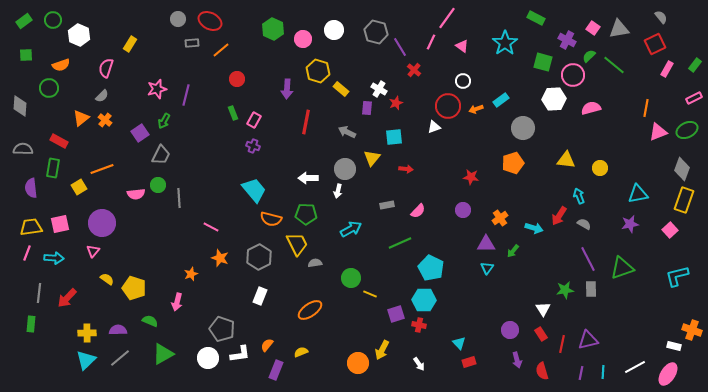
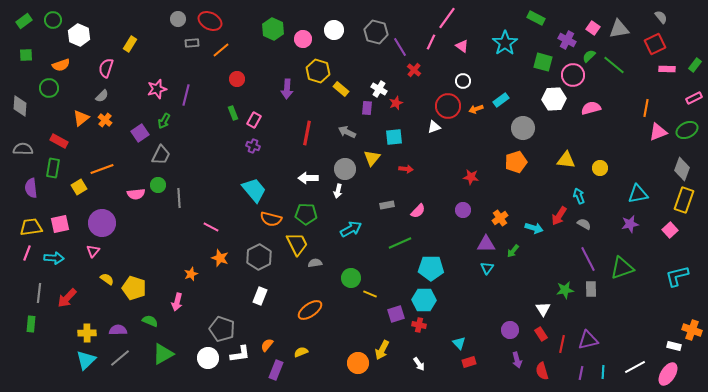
pink rectangle at (667, 69): rotated 63 degrees clockwise
red line at (306, 122): moved 1 px right, 11 px down
orange pentagon at (513, 163): moved 3 px right, 1 px up
cyan pentagon at (431, 268): rotated 25 degrees counterclockwise
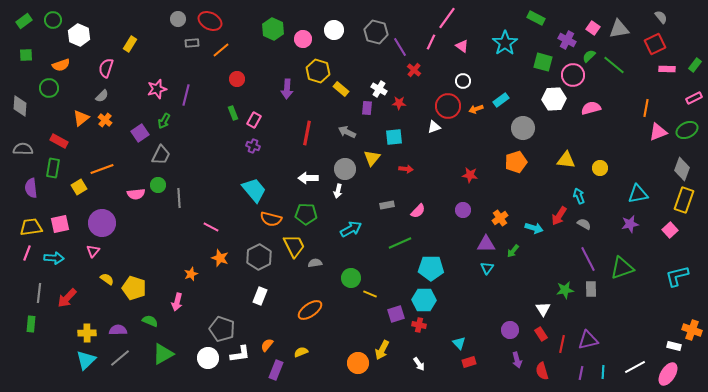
red star at (396, 103): moved 3 px right; rotated 24 degrees clockwise
red star at (471, 177): moved 1 px left, 2 px up
yellow trapezoid at (297, 244): moved 3 px left, 2 px down
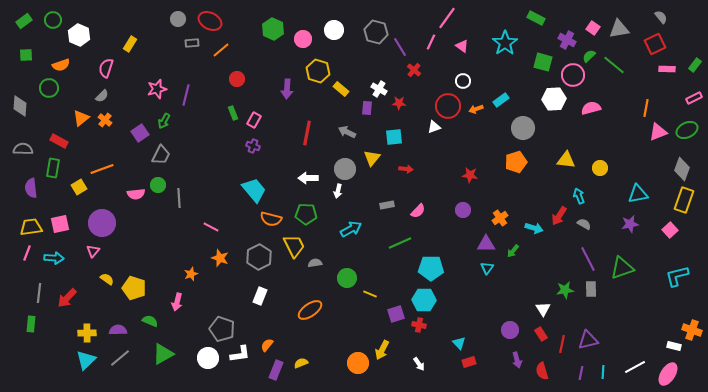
green circle at (351, 278): moved 4 px left
yellow semicircle at (301, 352): moved 11 px down
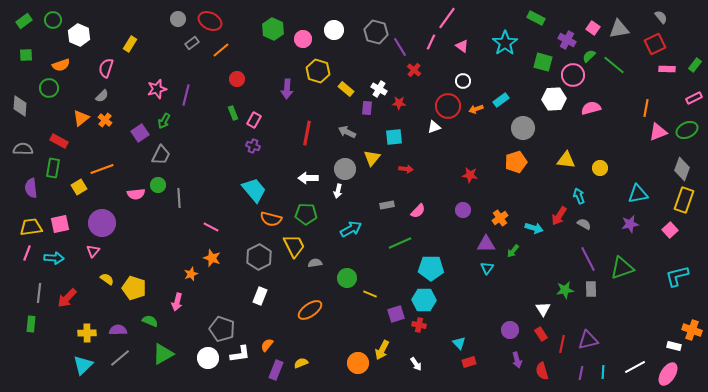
gray rectangle at (192, 43): rotated 32 degrees counterclockwise
yellow rectangle at (341, 89): moved 5 px right
orange star at (220, 258): moved 8 px left
cyan triangle at (86, 360): moved 3 px left, 5 px down
white arrow at (419, 364): moved 3 px left
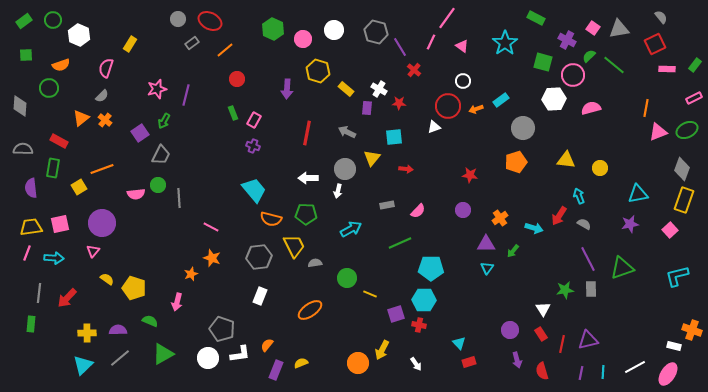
orange line at (221, 50): moved 4 px right
gray hexagon at (259, 257): rotated 20 degrees clockwise
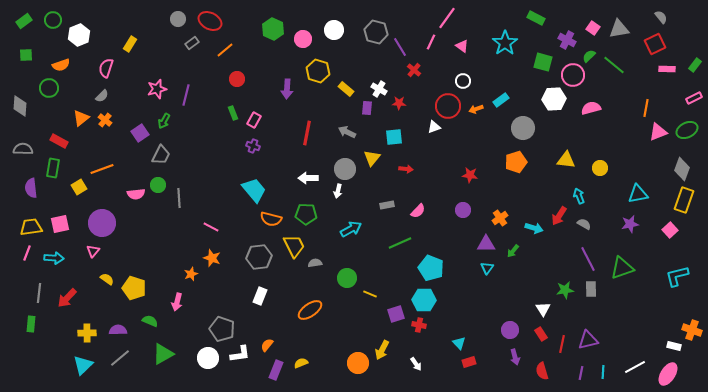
white hexagon at (79, 35): rotated 15 degrees clockwise
cyan pentagon at (431, 268): rotated 20 degrees clockwise
purple arrow at (517, 360): moved 2 px left, 3 px up
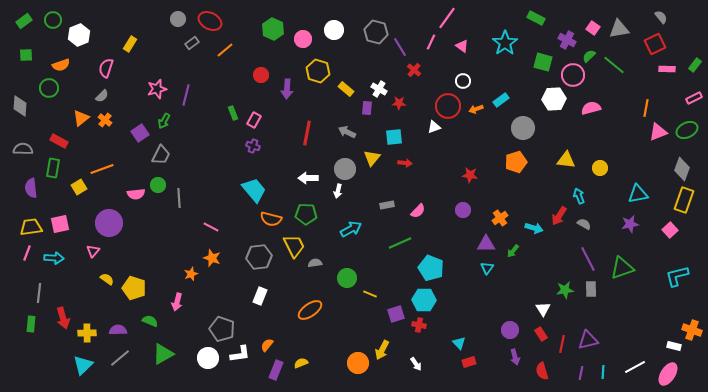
red circle at (237, 79): moved 24 px right, 4 px up
red arrow at (406, 169): moved 1 px left, 6 px up
purple circle at (102, 223): moved 7 px right
red arrow at (67, 298): moved 4 px left, 20 px down; rotated 60 degrees counterclockwise
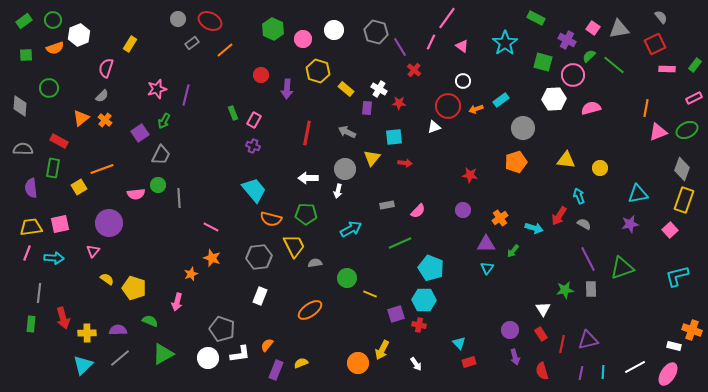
orange semicircle at (61, 65): moved 6 px left, 17 px up
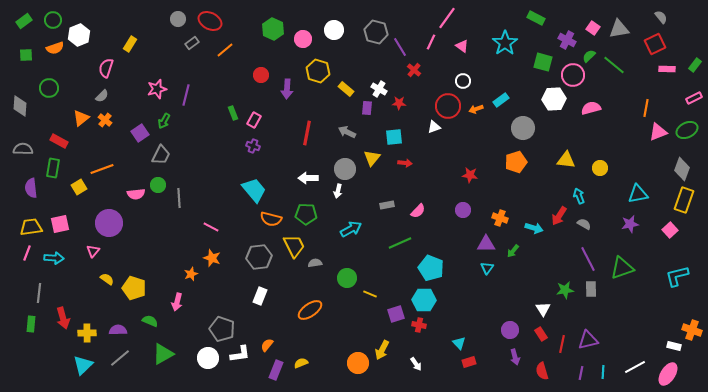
orange cross at (500, 218): rotated 35 degrees counterclockwise
